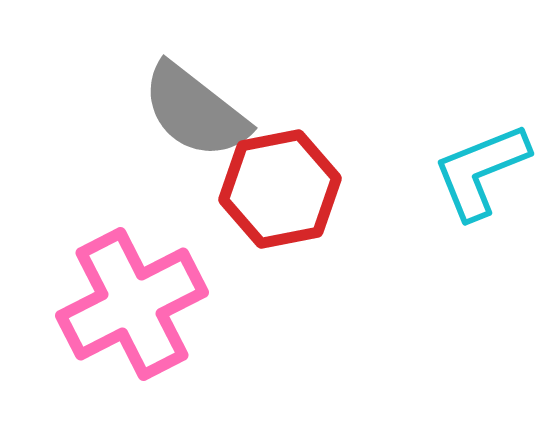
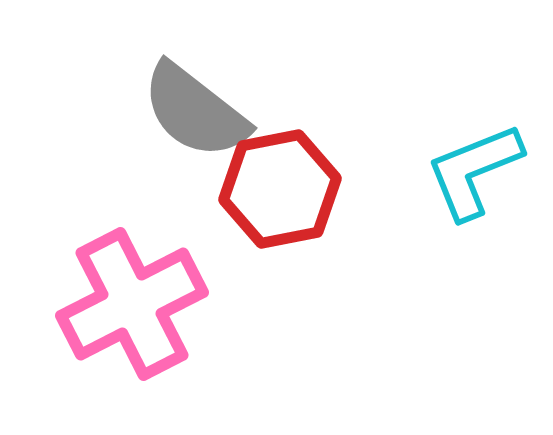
cyan L-shape: moved 7 px left
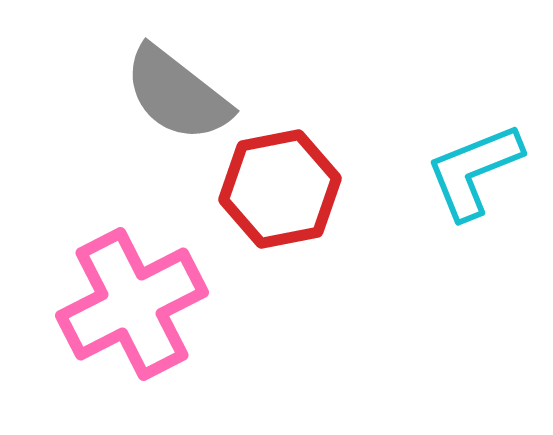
gray semicircle: moved 18 px left, 17 px up
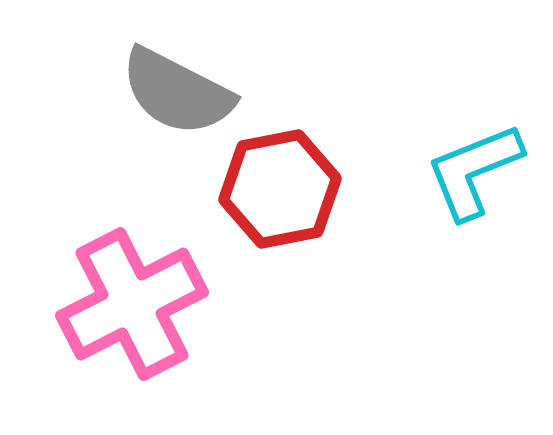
gray semicircle: moved 2 px up; rotated 11 degrees counterclockwise
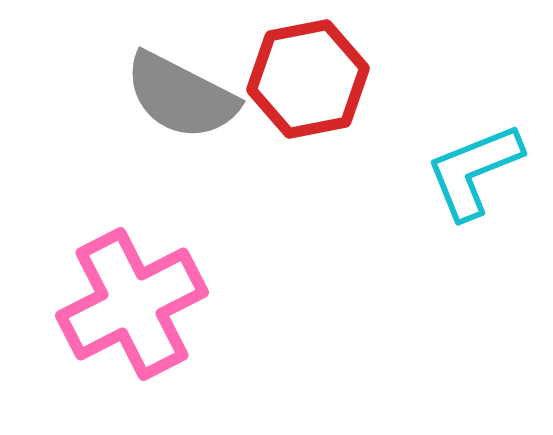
gray semicircle: moved 4 px right, 4 px down
red hexagon: moved 28 px right, 110 px up
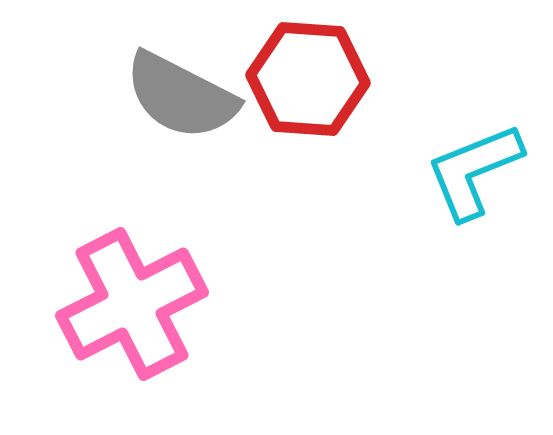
red hexagon: rotated 15 degrees clockwise
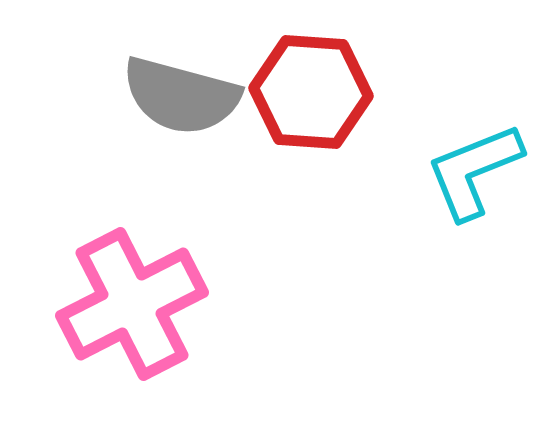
red hexagon: moved 3 px right, 13 px down
gray semicircle: rotated 12 degrees counterclockwise
